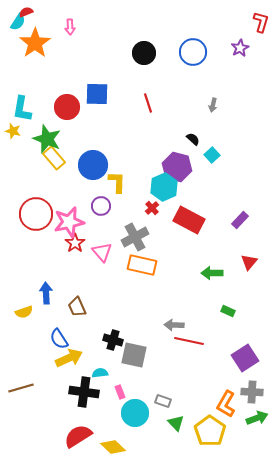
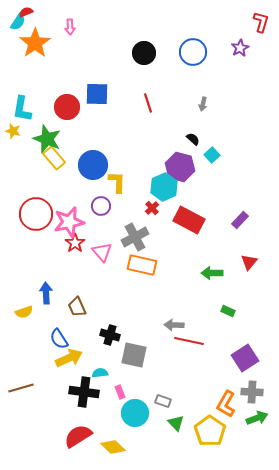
gray arrow at (213, 105): moved 10 px left, 1 px up
purple hexagon at (177, 167): moved 3 px right
black cross at (113, 340): moved 3 px left, 5 px up
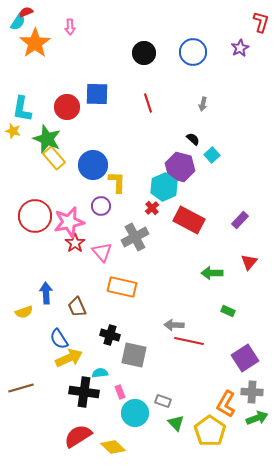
red circle at (36, 214): moved 1 px left, 2 px down
orange rectangle at (142, 265): moved 20 px left, 22 px down
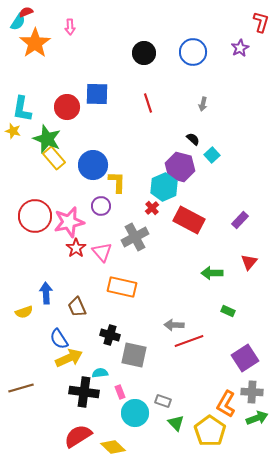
red star at (75, 243): moved 1 px right, 5 px down
red line at (189, 341): rotated 32 degrees counterclockwise
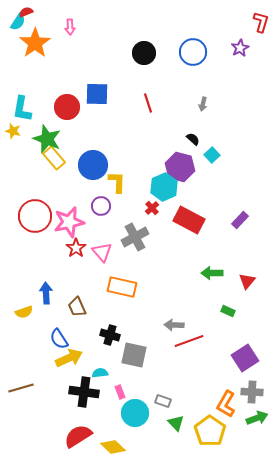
red triangle at (249, 262): moved 2 px left, 19 px down
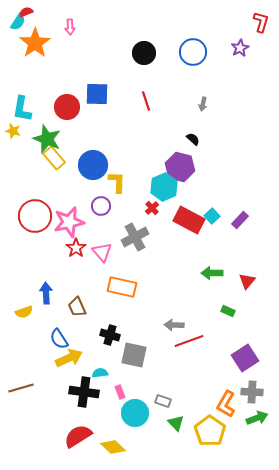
red line at (148, 103): moved 2 px left, 2 px up
cyan square at (212, 155): moved 61 px down
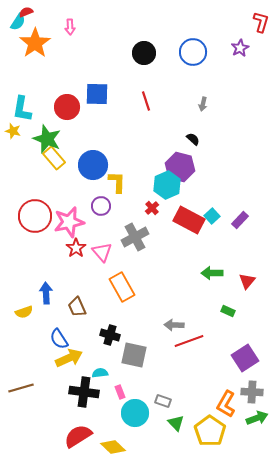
cyan hexagon at (164, 187): moved 3 px right, 2 px up
orange rectangle at (122, 287): rotated 48 degrees clockwise
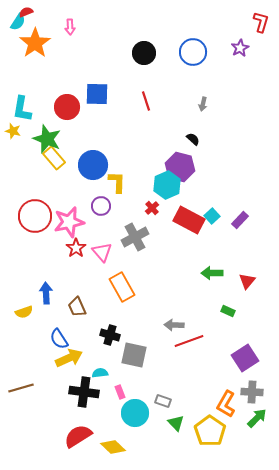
green arrow at (257, 418): rotated 25 degrees counterclockwise
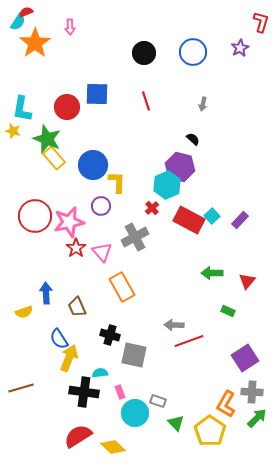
yellow arrow at (69, 358): rotated 44 degrees counterclockwise
gray rectangle at (163, 401): moved 5 px left
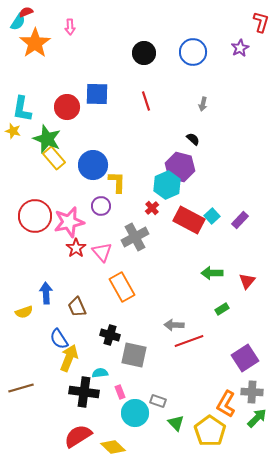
green rectangle at (228, 311): moved 6 px left, 2 px up; rotated 56 degrees counterclockwise
